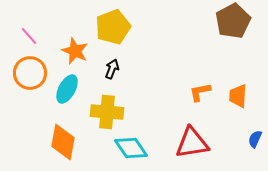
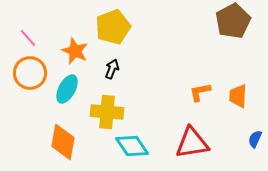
pink line: moved 1 px left, 2 px down
cyan diamond: moved 1 px right, 2 px up
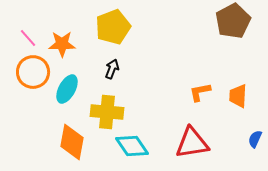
orange star: moved 13 px left, 7 px up; rotated 24 degrees counterclockwise
orange circle: moved 3 px right, 1 px up
orange diamond: moved 9 px right
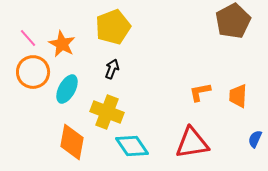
orange star: rotated 28 degrees clockwise
yellow cross: rotated 16 degrees clockwise
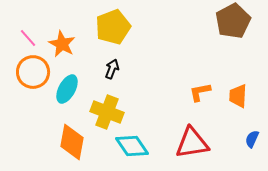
blue semicircle: moved 3 px left
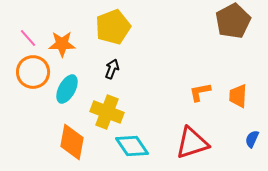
orange star: rotated 28 degrees counterclockwise
red triangle: rotated 9 degrees counterclockwise
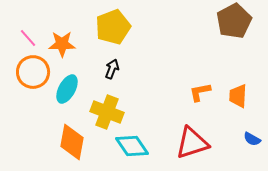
brown pentagon: moved 1 px right
blue semicircle: rotated 84 degrees counterclockwise
